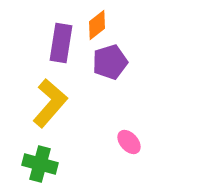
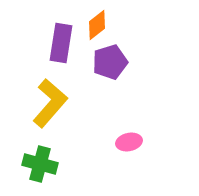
pink ellipse: rotated 60 degrees counterclockwise
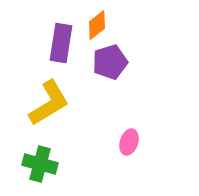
yellow L-shape: moved 1 px left; rotated 18 degrees clockwise
pink ellipse: rotated 60 degrees counterclockwise
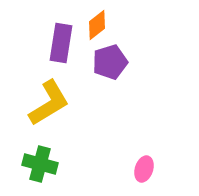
pink ellipse: moved 15 px right, 27 px down
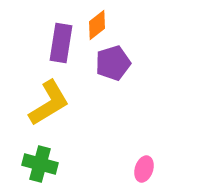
purple pentagon: moved 3 px right, 1 px down
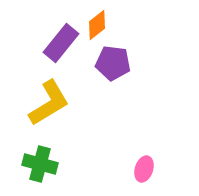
purple rectangle: rotated 30 degrees clockwise
purple pentagon: rotated 24 degrees clockwise
